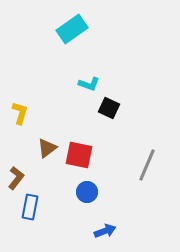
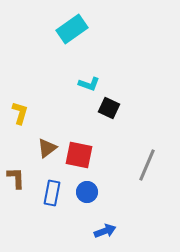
brown L-shape: rotated 40 degrees counterclockwise
blue rectangle: moved 22 px right, 14 px up
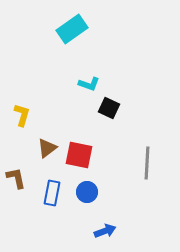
yellow L-shape: moved 2 px right, 2 px down
gray line: moved 2 px up; rotated 20 degrees counterclockwise
brown L-shape: rotated 10 degrees counterclockwise
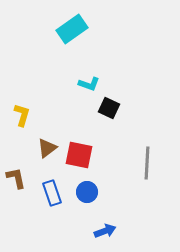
blue rectangle: rotated 30 degrees counterclockwise
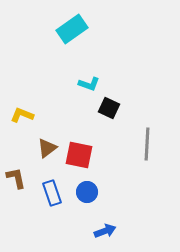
yellow L-shape: rotated 85 degrees counterclockwise
gray line: moved 19 px up
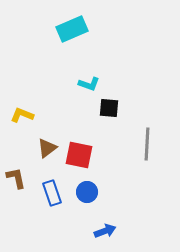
cyan rectangle: rotated 12 degrees clockwise
black square: rotated 20 degrees counterclockwise
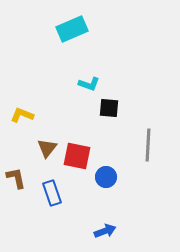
gray line: moved 1 px right, 1 px down
brown triangle: rotated 15 degrees counterclockwise
red square: moved 2 px left, 1 px down
blue circle: moved 19 px right, 15 px up
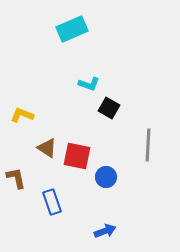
black square: rotated 25 degrees clockwise
brown triangle: rotated 35 degrees counterclockwise
blue rectangle: moved 9 px down
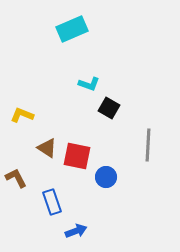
brown L-shape: rotated 15 degrees counterclockwise
blue arrow: moved 29 px left
